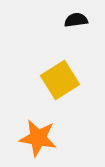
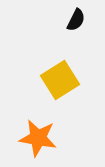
black semicircle: rotated 125 degrees clockwise
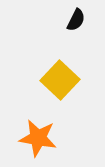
yellow square: rotated 15 degrees counterclockwise
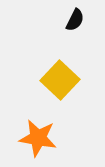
black semicircle: moved 1 px left
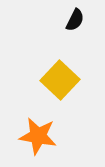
orange star: moved 2 px up
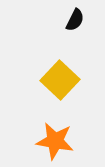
orange star: moved 17 px right, 5 px down
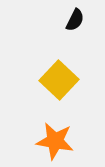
yellow square: moved 1 px left
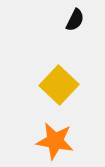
yellow square: moved 5 px down
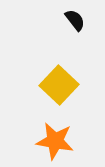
black semicircle: rotated 65 degrees counterclockwise
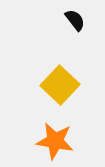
yellow square: moved 1 px right
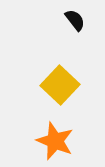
orange star: rotated 12 degrees clockwise
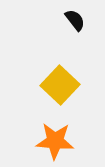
orange star: rotated 18 degrees counterclockwise
